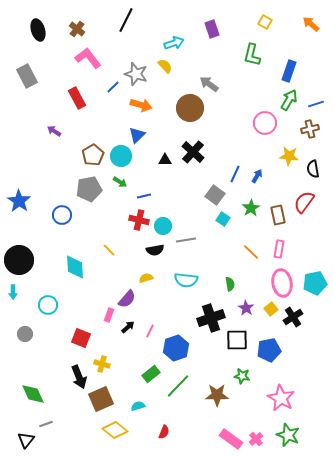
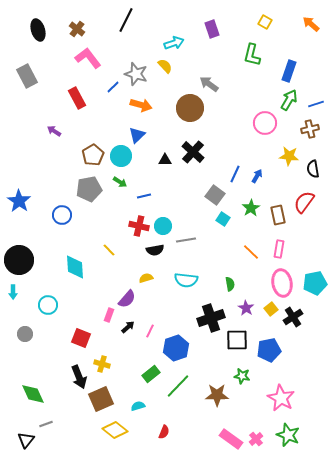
red cross at (139, 220): moved 6 px down
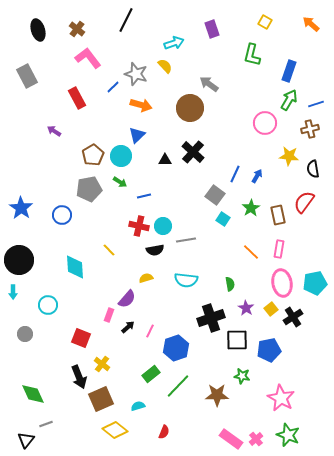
blue star at (19, 201): moved 2 px right, 7 px down
yellow cross at (102, 364): rotated 21 degrees clockwise
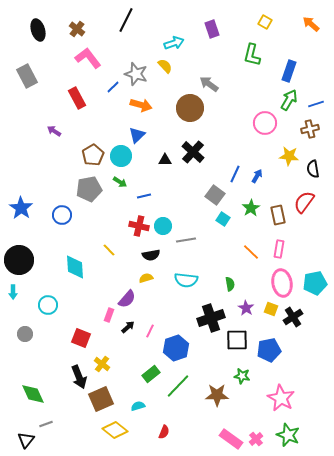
black semicircle at (155, 250): moved 4 px left, 5 px down
yellow square at (271, 309): rotated 32 degrees counterclockwise
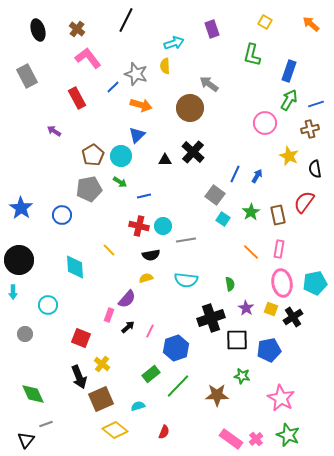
yellow semicircle at (165, 66): rotated 140 degrees counterclockwise
yellow star at (289, 156): rotated 18 degrees clockwise
black semicircle at (313, 169): moved 2 px right
green star at (251, 208): moved 4 px down
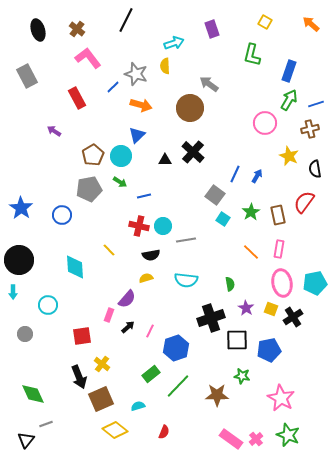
red square at (81, 338): moved 1 px right, 2 px up; rotated 30 degrees counterclockwise
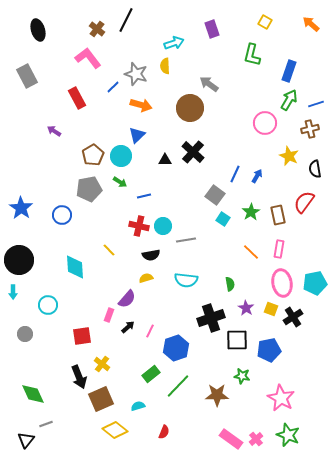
brown cross at (77, 29): moved 20 px right
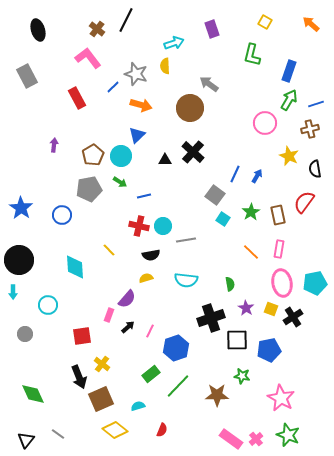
purple arrow at (54, 131): moved 14 px down; rotated 64 degrees clockwise
gray line at (46, 424): moved 12 px right, 10 px down; rotated 56 degrees clockwise
red semicircle at (164, 432): moved 2 px left, 2 px up
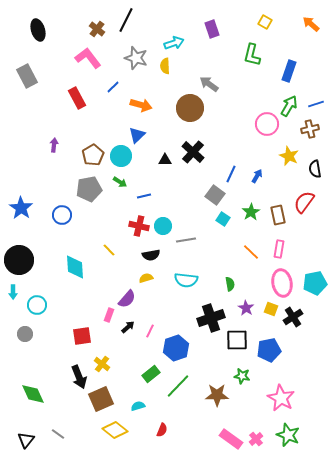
gray star at (136, 74): moved 16 px up
green arrow at (289, 100): moved 6 px down
pink circle at (265, 123): moved 2 px right, 1 px down
blue line at (235, 174): moved 4 px left
cyan circle at (48, 305): moved 11 px left
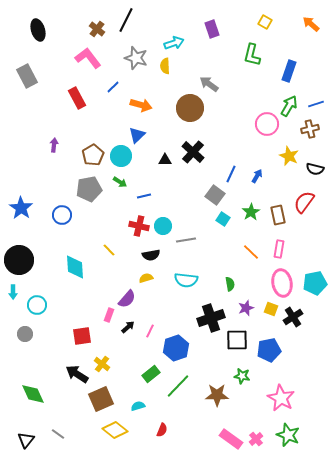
black semicircle at (315, 169): rotated 66 degrees counterclockwise
purple star at (246, 308): rotated 21 degrees clockwise
black arrow at (79, 377): moved 2 px left, 3 px up; rotated 145 degrees clockwise
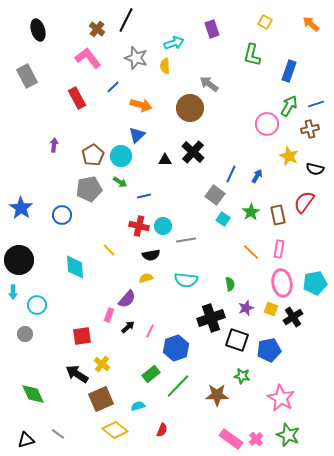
black square at (237, 340): rotated 20 degrees clockwise
black triangle at (26, 440): rotated 36 degrees clockwise
